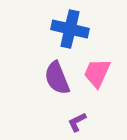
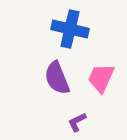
pink trapezoid: moved 4 px right, 5 px down
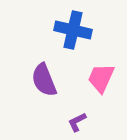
blue cross: moved 3 px right, 1 px down
purple semicircle: moved 13 px left, 2 px down
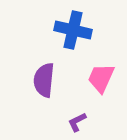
purple semicircle: rotated 28 degrees clockwise
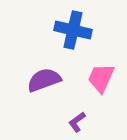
purple semicircle: rotated 64 degrees clockwise
purple L-shape: rotated 10 degrees counterclockwise
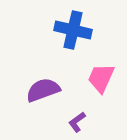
purple semicircle: moved 1 px left, 10 px down
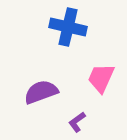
blue cross: moved 5 px left, 3 px up
purple semicircle: moved 2 px left, 2 px down
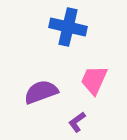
pink trapezoid: moved 7 px left, 2 px down
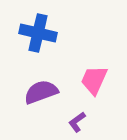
blue cross: moved 30 px left, 6 px down
